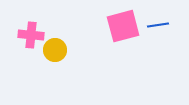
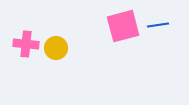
pink cross: moved 5 px left, 9 px down
yellow circle: moved 1 px right, 2 px up
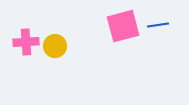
pink cross: moved 2 px up; rotated 10 degrees counterclockwise
yellow circle: moved 1 px left, 2 px up
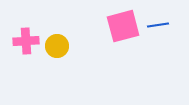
pink cross: moved 1 px up
yellow circle: moved 2 px right
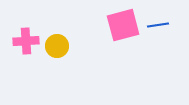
pink square: moved 1 px up
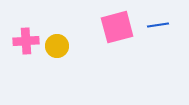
pink square: moved 6 px left, 2 px down
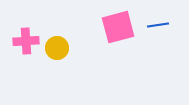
pink square: moved 1 px right
yellow circle: moved 2 px down
